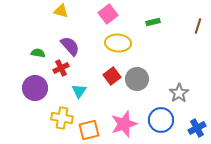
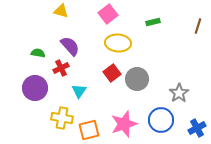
red square: moved 3 px up
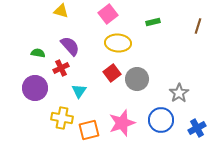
pink star: moved 2 px left, 1 px up
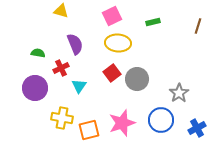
pink square: moved 4 px right, 2 px down; rotated 12 degrees clockwise
purple semicircle: moved 5 px right, 2 px up; rotated 20 degrees clockwise
cyan triangle: moved 5 px up
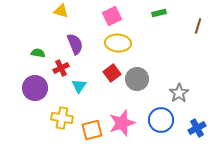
green rectangle: moved 6 px right, 9 px up
orange square: moved 3 px right
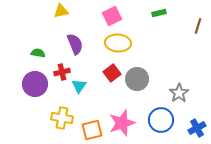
yellow triangle: rotated 28 degrees counterclockwise
red cross: moved 1 px right, 4 px down; rotated 14 degrees clockwise
purple circle: moved 4 px up
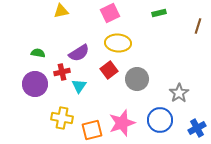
pink square: moved 2 px left, 3 px up
purple semicircle: moved 4 px right, 9 px down; rotated 80 degrees clockwise
red square: moved 3 px left, 3 px up
blue circle: moved 1 px left
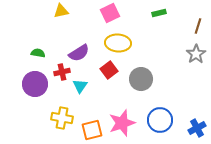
gray circle: moved 4 px right
cyan triangle: moved 1 px right
gray star: moved 17 px right, 39 px up
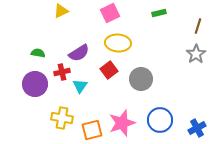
yellow triangle: rotated 14 degrees counterclockwise
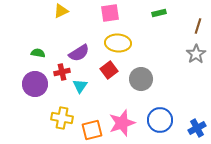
pink square: rotated 18 degrees clockwise
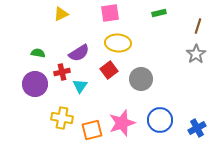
yellow triangle: moved 3 px down
